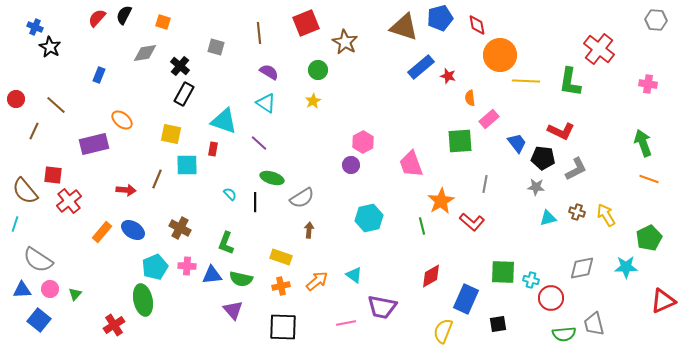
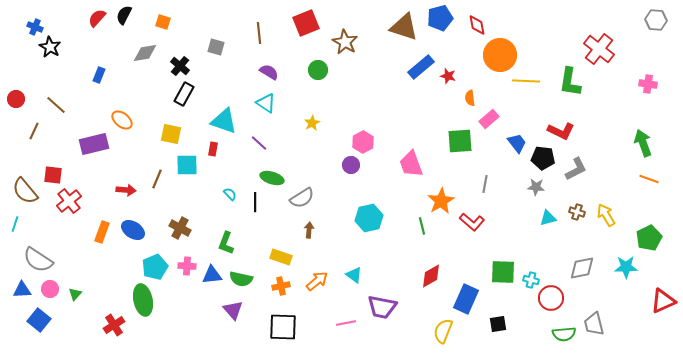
yellow star at (313, 101): moved 1 px left, 22 px down
orange rectangle at (102, 232): rotated 20 degrees counterclockwise
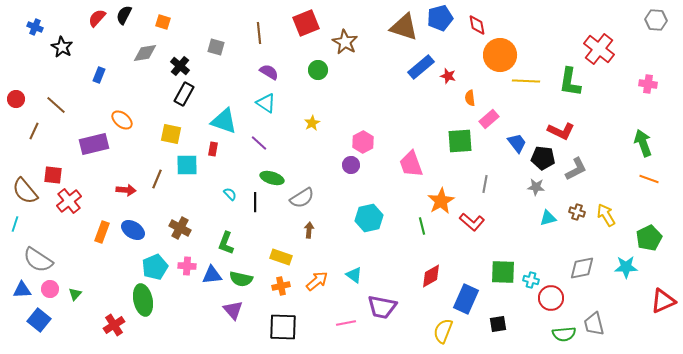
black star at (50, 47): moved 12 px right
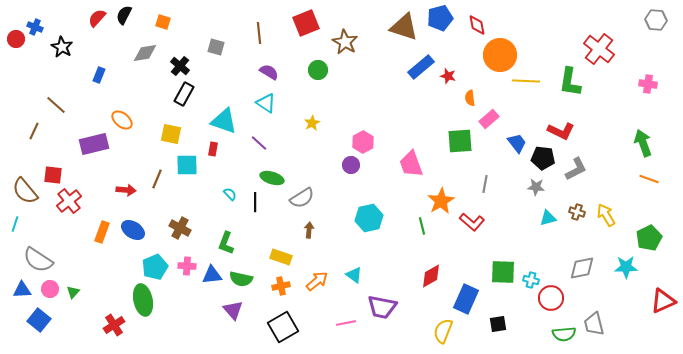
red circle at (16, 99): moved 60 px up
green triangle at (75, 294): moved 2 px left, 2 px up
black square at (283, 327): rotated 32 degrees counterclockwise
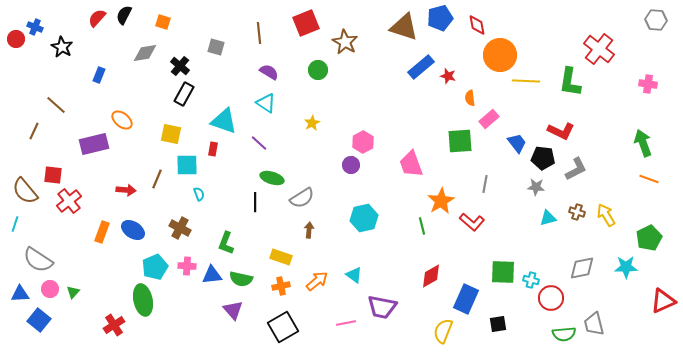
cyan semicircle at (230, 194): moved 31 px left; rotated 24 degrees clockwise
cyan hexagon at (369, 218): moved 5 px left
blue triangle at (22, 290): moved 2 px left, 4 px down
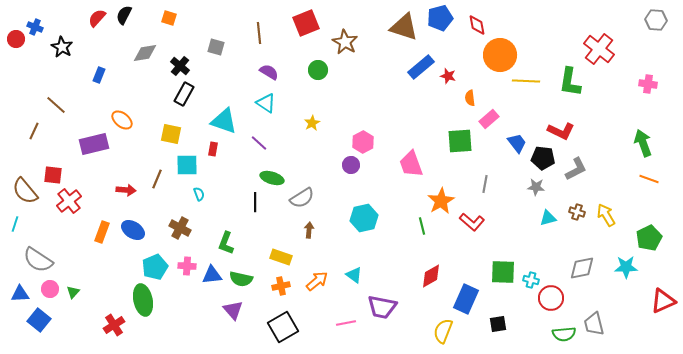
orange square at (163, 22): moved 6 px right, 4 px up
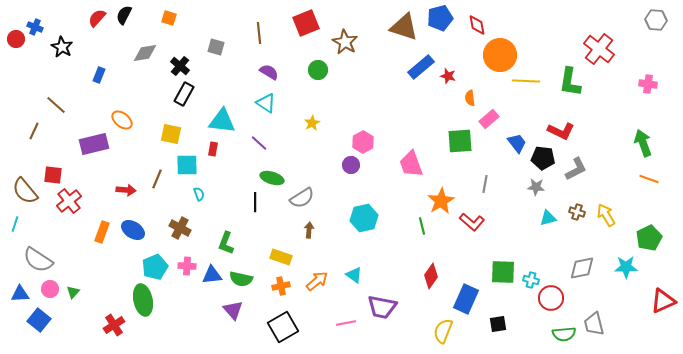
cyan triangle at (224, 121): moved 2 px left; rotated 12 degrees counterclockwise
red diamond at (431, 276): rotated 25 degrees counterclockwise
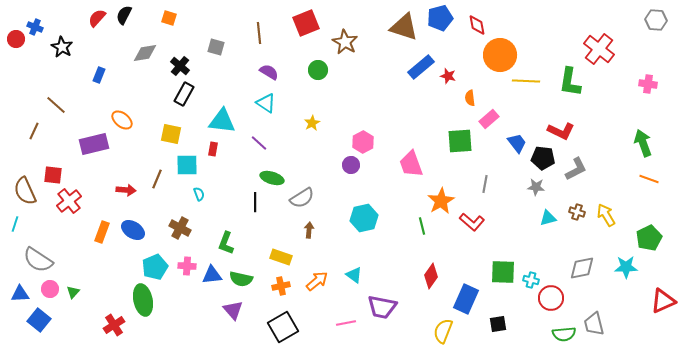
brown semicircle at (25, 191): rotated 16 degrees clockwise
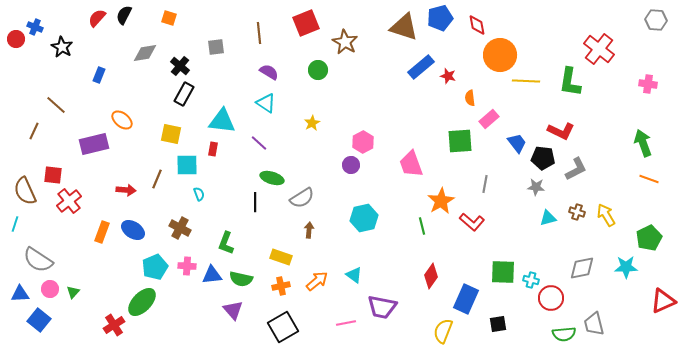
gray square at (216, 47): rotated 24 degrees counterclockwise
green ellipse at (143, 300): moved 1 px left, 2 px down; rotated 56 degrees clockwise
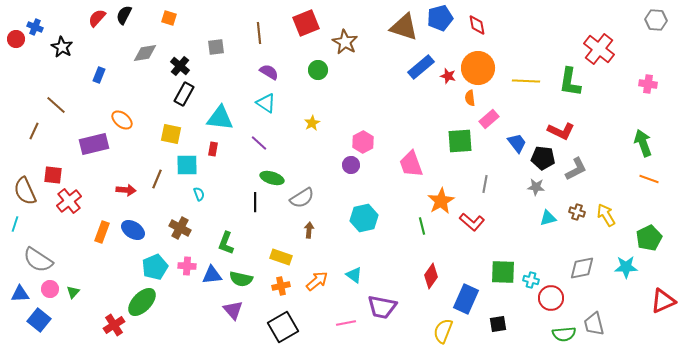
orange circle at (500, 55): moved 22 px left, 13 px down
cyan triangle at (222, 121): moved 2 px left, 3 px up
